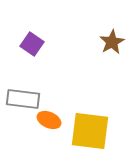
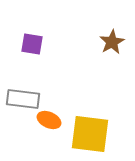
purple square: rotated 25 degrees counterclockwise
yellow square: moved 3 px down
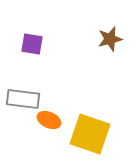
brown star: moved 2 px left, 3 px up; rotated 15 degrees clockwise
yellow square: rotated 12 degrees clockwise
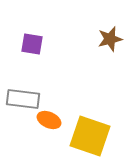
yellow square: moved 2 px down
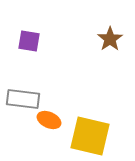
brown star: rotated 20 degrees counterclockwise
purple square: moved 3 px left, 3 px up
yellow square: rotated 6 degrees counterclockwise
